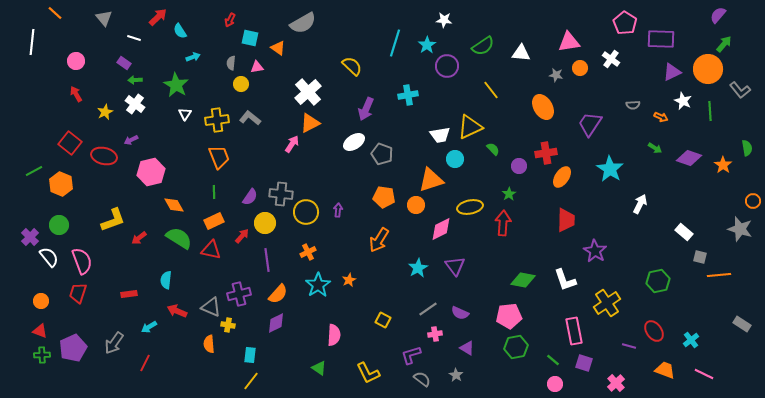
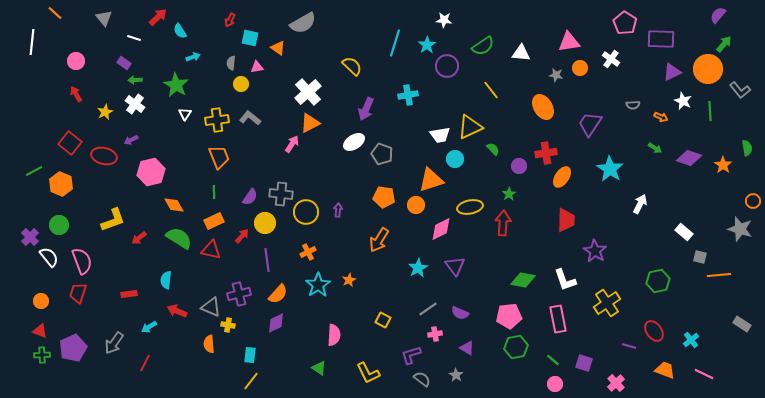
pink rectangle at (574, 331): moved 16 px left, 12 px up
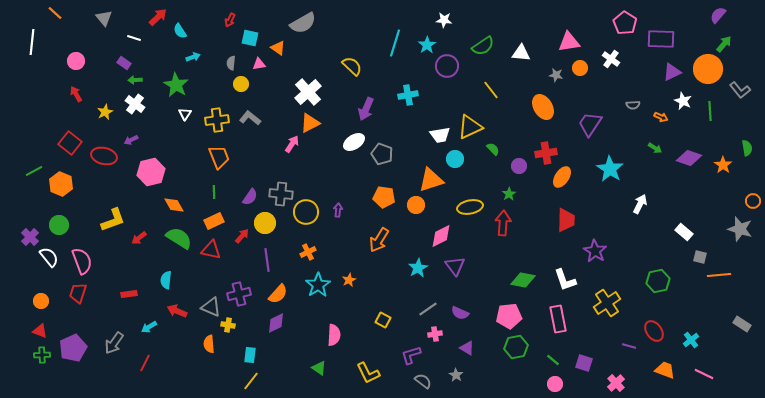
pink triangle at (257, 67): moved 2 px right, 3 px up
pink diamond at (441, 229): moved 7 px down
gray semicircle at (422, 379): moved 1 px right, 2 px down
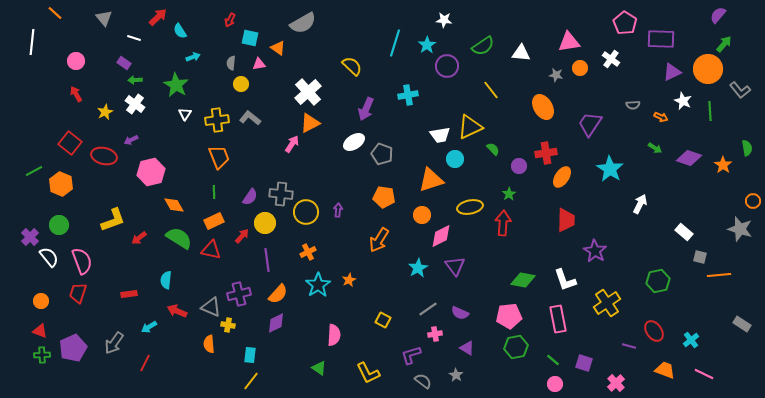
orange circle at (416, 205): moved 6 px right, 10 px down
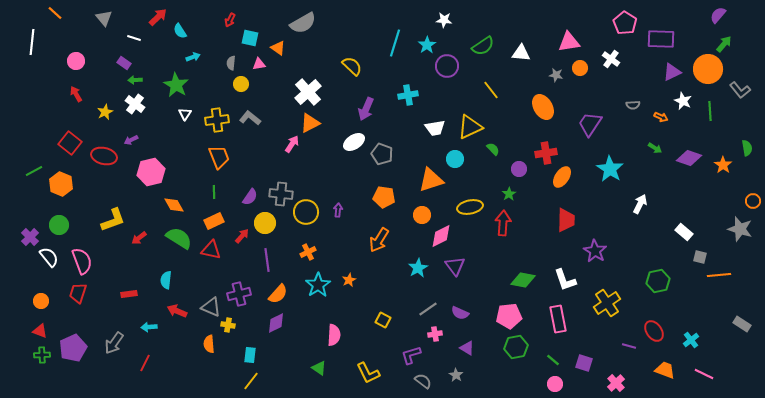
white trapezoid at (440, 135): moved 5 px left, 7 px up
purple circle at (519, 166): moved 3 px down
cyan arrow at (149, 327): rotated 28 degrees clockwise
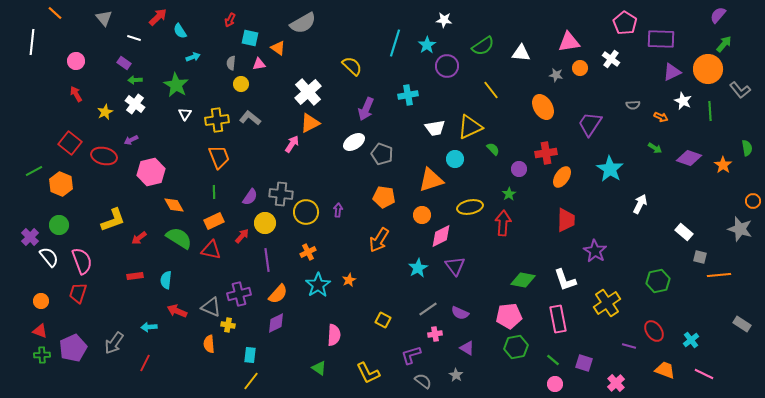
red rectangle at (129, 294): moved 6 px right, 18 px up
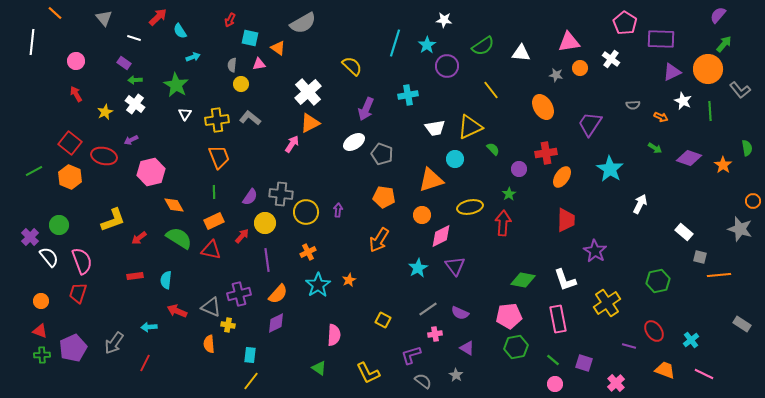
gray semicircle at (231, 63): moved 1 px right, 2 px down
orange hexagon at (61, 184): moved 9 px right, 7 px up
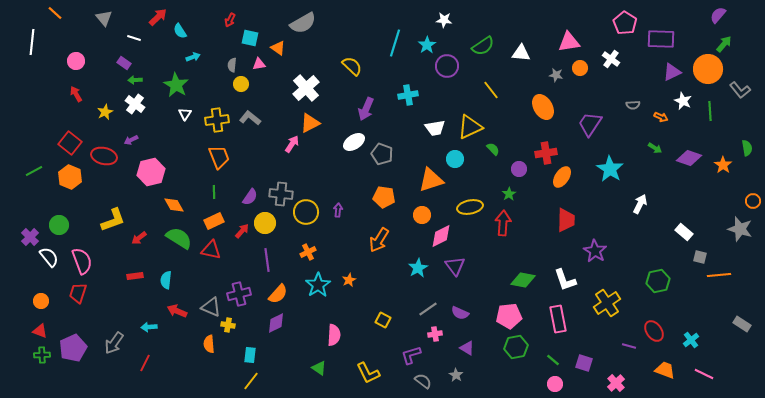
white cross at (308, 92): moved 2 px left, 4 px up
red arrow at (242, 236): moved 5 px up
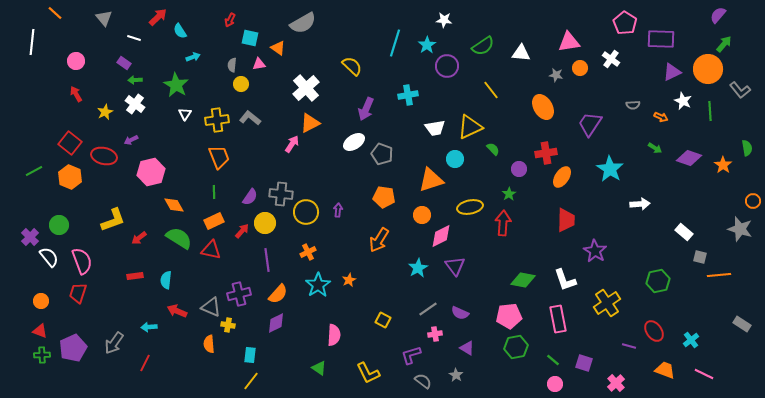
white arrow at (640, 204): rotated 60 degrees clockwise
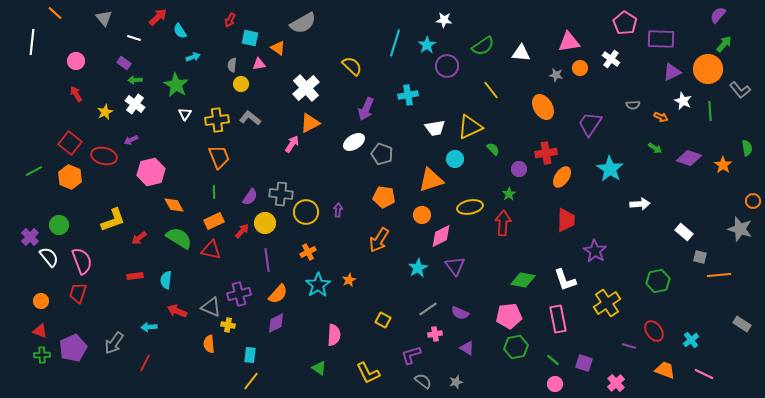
gray star at (456, 375): moved 7 px down; rotated 24 degrees clockwise
